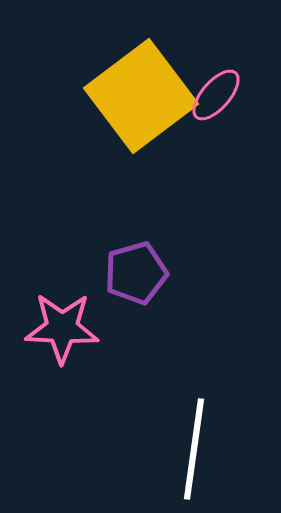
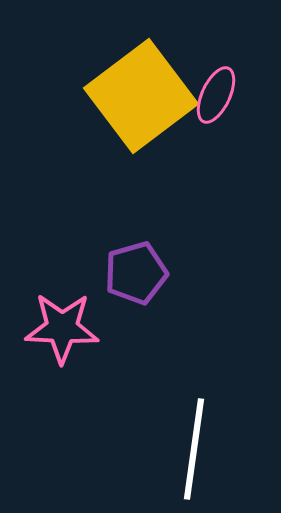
pink ellipse: rotated 16 degrees counterclockwise
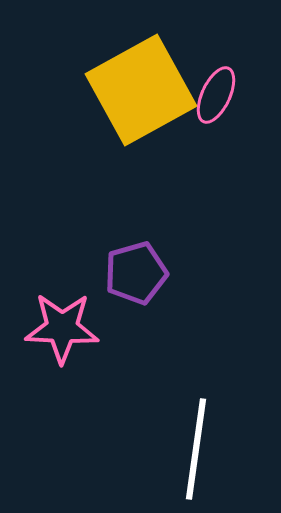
yellow square: moved 6 px up; rotated 8 degrees clockwise
white line: moved 2 px right
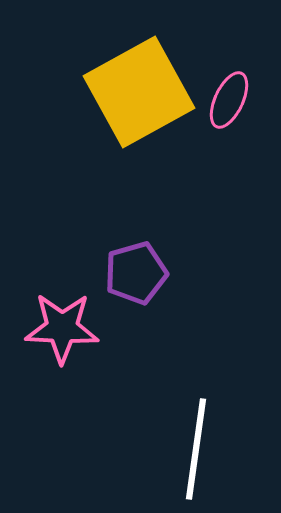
yellow square: moved 2 px left, 2 px down
pink ellipse: moved 13 px right, 5 px down
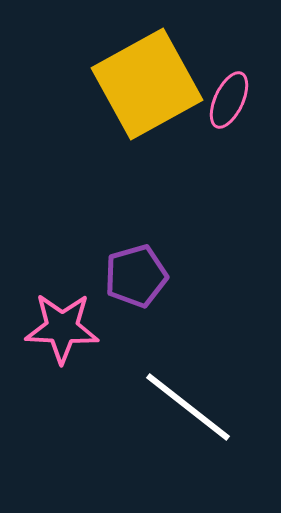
yellow square: moved 8 px right, 8 px up
purple pentagon: moved 3 px down
white line: moved 8 px left, 42 px up; rotated 60 degrees counterclockwise
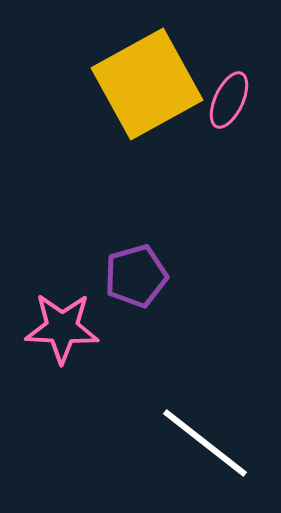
white line: moved 17 px right, 36 px down
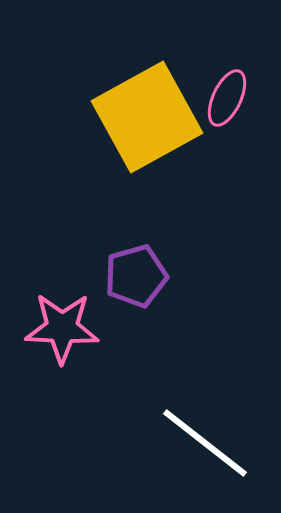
yellow square: moved 33 px down
pink ellipse: moved 2 px left, 2 px up
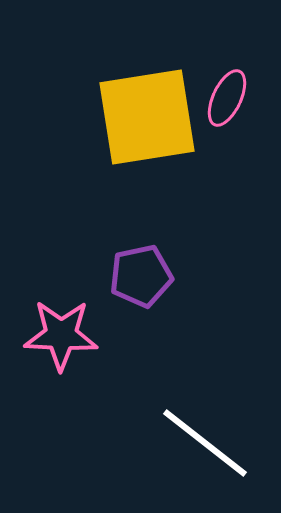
yellow square: rotated 20 degrees clockwise
purple pentagon: moved 5 px right; rotated 4 degrees clockwise
pink star: moved 1 px left, 7 px down
